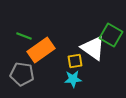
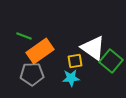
green square: moved 26 px down; rotated 10 degrees clockwise
orange rectangle: moved 1 px left, 1 px down
gray pentagon: moved 10 px right; rotated 10 degrees counterclockwise
cyan star: moved 2 px left, 1 px up
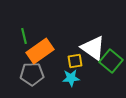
green line: rotated 56 degrees clockwise
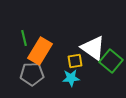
green line: moved 2 px down
orange rectangle: rotated 24 degrees counterclockwise
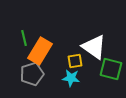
white triangle: moved 1 px right, 1 px up
green square: moved 8 px down; rotated 25 degrees counterclockwise
gray pentagon: rotated 15 degrees counterclockwise
cyan star: rotated 12 degrees clockwise
